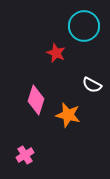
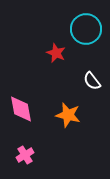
cyan circle: moved 2 px right, 3 px down
white semicircle: moved 4 px up; rotated 24 degrees clockwise
pink diamond: moved 15 px left, 9 px down; rotated 28 degrees counterclockwise
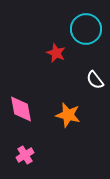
white semicircle: moved 3 px right, 1 px up
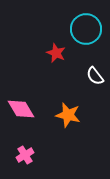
white semicircle: moved 4 px up
pink diamond: rotated 20 degrees counterclockwise
